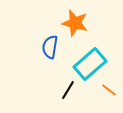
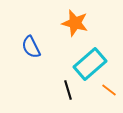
blue semicircle: moved 19 px left; rotated 35 degrees counterclockwise
black line: rotated 48 degrees counterclockwise
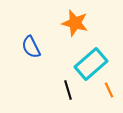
cyan rectangle: moved 1 px right
orange line: rotated 28 degrees clockwise
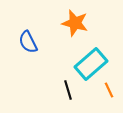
blue semicircle: moved 3 px left, 5 px up
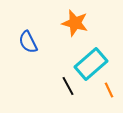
black line: moved 4 px up; rotated 12 degrees counterclockwise
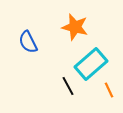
orange star: moved 4 px down
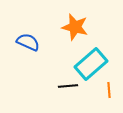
blue semicircle: rotated 140 degrees clockwise
black line: rotated 66 degrees counterclockwise
orange line: rotated 21 degrees clockwise
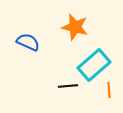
cyan rectangle: moved 3 px right, 1 px down
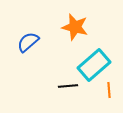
blue semicircle: rotated 65 degrees counterclockwise
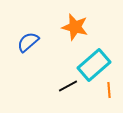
black line: rotated 24 degrees counterclockwise
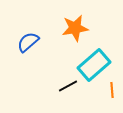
orange star: moved 1 px down; rotated 24 degrees counterclockwise
orange line: moved 3 px right
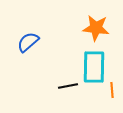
orange star: moved 21 px right; rotated 16 degrees clockwise
cyan rectangle: moved 2 px down; rotated 48 degrees counterclockwise
black line: rotated 18 degrees clockwise
